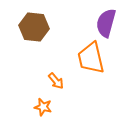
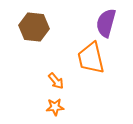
orange star: moved 12 px right; rotated 18 degrees counterclockwise
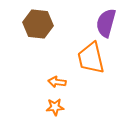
brown hexagon: moved 4 px right, 3 px up
orange arrow: moved 1 px right, 1 px down; rotated 138 degrees clockwise
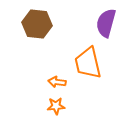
brown hexagon: moved 1 px left
orange trapezoid: moved 3 px left, 5 px down
orange star: moved 1 px right, 1 px up
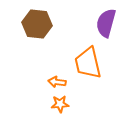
orange star: moved 4 px right, 2 px up
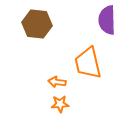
purple semicircle: moved 1 px right, 3 px up; rotated 16 degrees counterclockwise
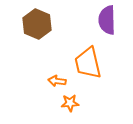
brown hexagon: rotated 16 degrees clockwise
orange arrow: moved 1 px up
orange star: moved 10 px right, 1 px up
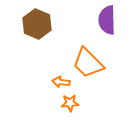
orange trapezoid: rotated 32 degrees counterclockwise
orange arrow: moved 4 px right, 1 px down
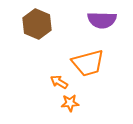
purple semicircle: moved 5 px left; rotated 88 degrees counterclockwise
orange trapezoid: rotated 60 degrees counterclockwise
orange arrow: moved 2 px left; rotated 24 degrees clockwise
